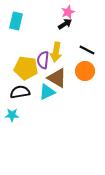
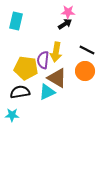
pink star: rotated 24 degrees clockwise
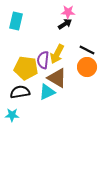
yellow arrow: moved 1 px right, 2 px down; rotated 18 degrees clockwise
orange circle: moved 2 px right, 4 px up
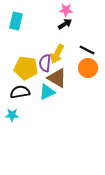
pink star: moved 2 px left, 2 px up
purple semicircle: moved 2 px right, 3 px down
orange circle: moved 1 px right, 1 px down
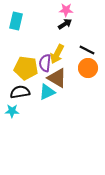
cyan star: moved 4 px up
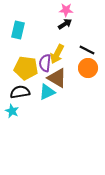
cyan rectangle: moved 2 px right, 9 px down
cyan star: rotated 24 degrees clockwise
